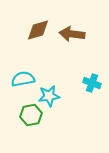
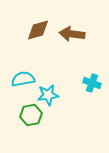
cyan star: moved 1 px left, 1 px up
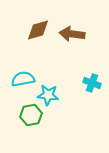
cyan star: rotated 15 degrees clockwise
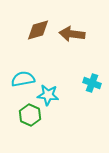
green hexagon: moved 1 px left; rotated 25 degrees counterclockwise
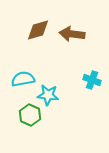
cyan cross: moved 3 px up
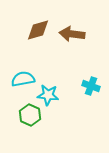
cyan cross: moved 1 px left, 6 px down
